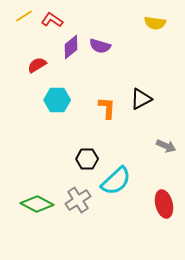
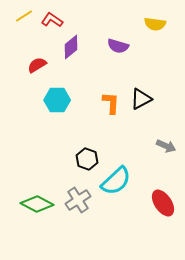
yellow semicircle: moved 1 px down
purple semicircle: moved 18 px right
orange L-shape: moved 4 px right, 5 px up
black hexagon: rotated 20 degrees clockwise
red ellipse: moved 1 px left, 1 px up; rotated 20 degrees counterclockwise
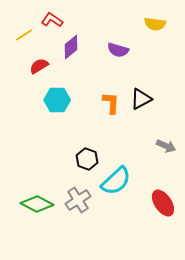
yellow line: moved 19 px down
purple semicircle: moved 4 px down
red semicircle: moved 2 px right, 1 px down
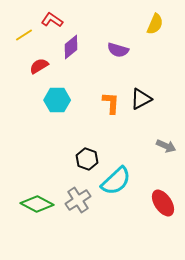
yellow semicircle: rotated 75 degrees counterclockwise
